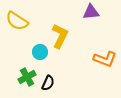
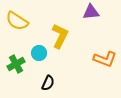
cyan circle: moved 1 px left, 1 px down
green cross: moved 11 px left, 13 px up
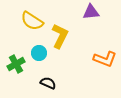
yellow semicircle: moved 15 px right
black semicircle: rotated 91 degrees counterclockwise
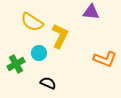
purple triangle: rotated 12 degrees clockwise
yellow semicircle: moved 1 px down
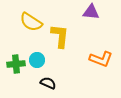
yellow semicircle: moved 1 px left
yellow L-shape: rotated 20 degrees counterclockwise
cyan circle: moved 2 px left, 7 px down
orange L-shape: moved 4 px left
green cross: rotated 24 degrees clockwise
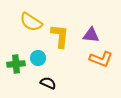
purple triangle: moved 23 px down
cyan circle: moved 1 px right, 2 px up
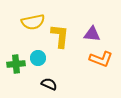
yellow semicircle: moved 2 px right; rotated 45 degrees counterclockwise
purple triangle: moved 1 px right, 1 px up
black semicircle: moved 1 px right, 1 px down
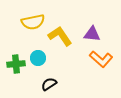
yellow L-shape: rotated 40 degrees counterclockwise
orange L-shape: rotated 20 degrees clockwise
black semicircle: rotated 56 degrees counterclockwise
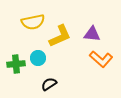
yellow L-shape: rotated 100 degrees clockwise
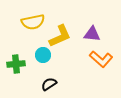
cyan circle: moved 5 px right, 3 px up
